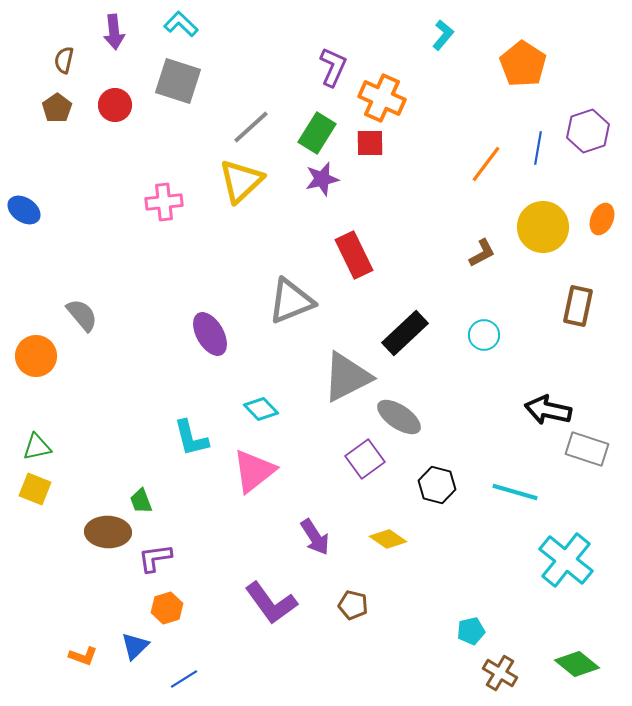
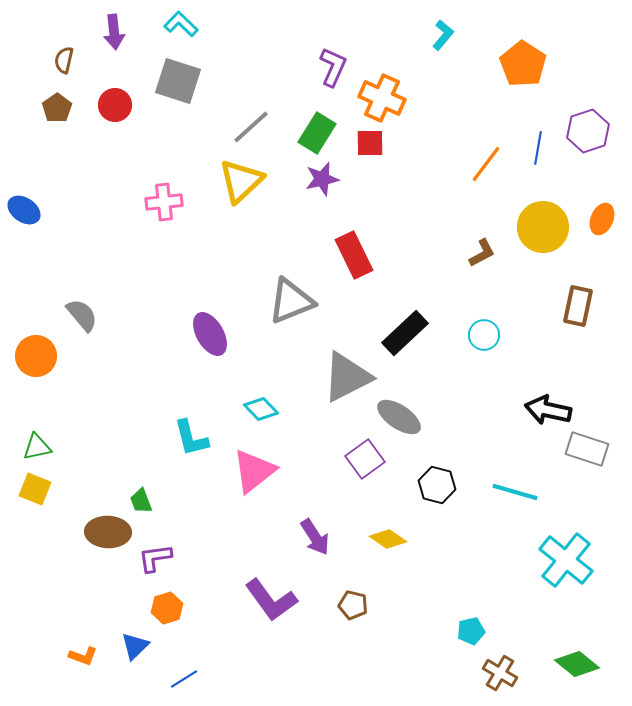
purple L-shape at (271, 603): moved 3 px up
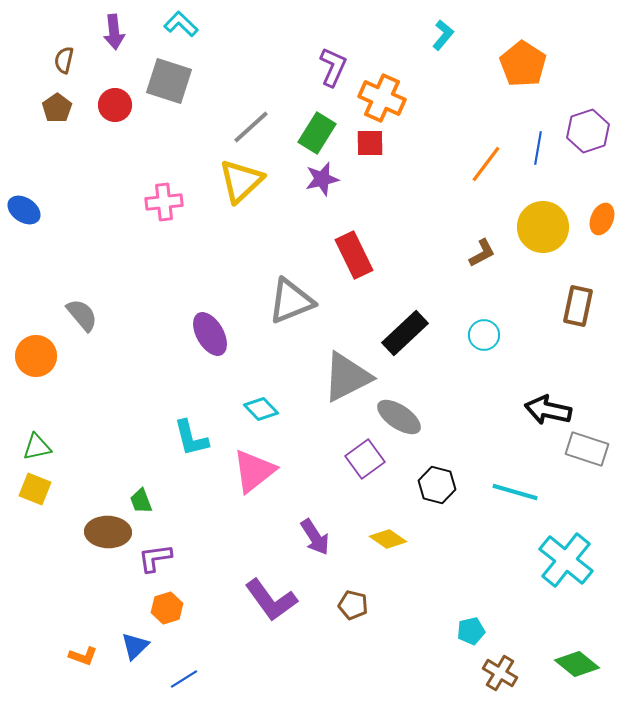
gray square at (178, 81): moved 9 px left
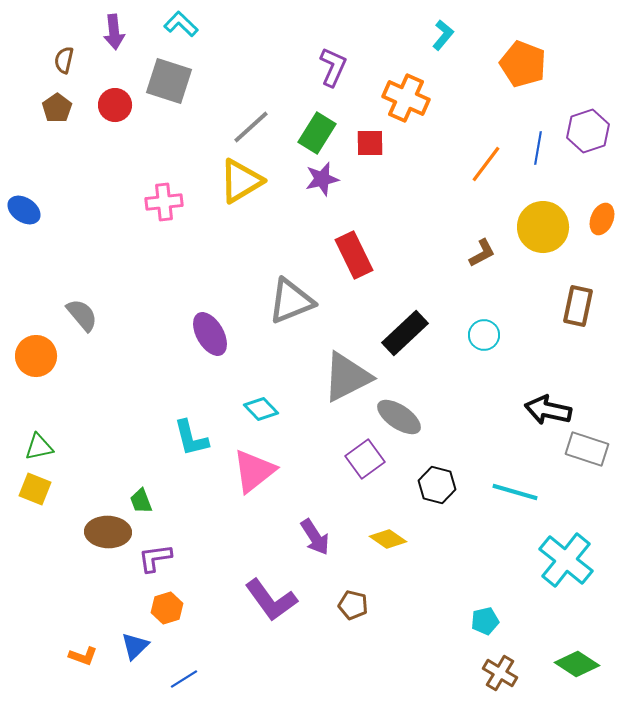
orange pentagon at (523, 64): rotated 12 degrees counterclockwise
orange cross at (382, 98): moved 24 px right
yellow triangle at (241, 181): rotated 12 degrees clockwise
green triangle at (37, 447): moved 2 px right
cyan pentagon at (471, 631): moved 14 px right, 10 px up
green diamond at (577, 664): rotated 6 degrees counterclockwise
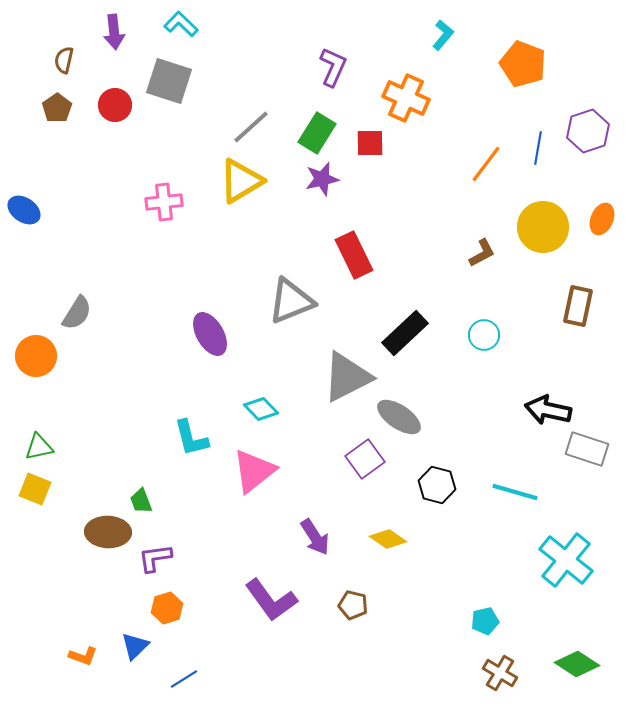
gray semicircle at (82, 315): moved 5 px left, 2 px up; rotated 72 degrees clockwise
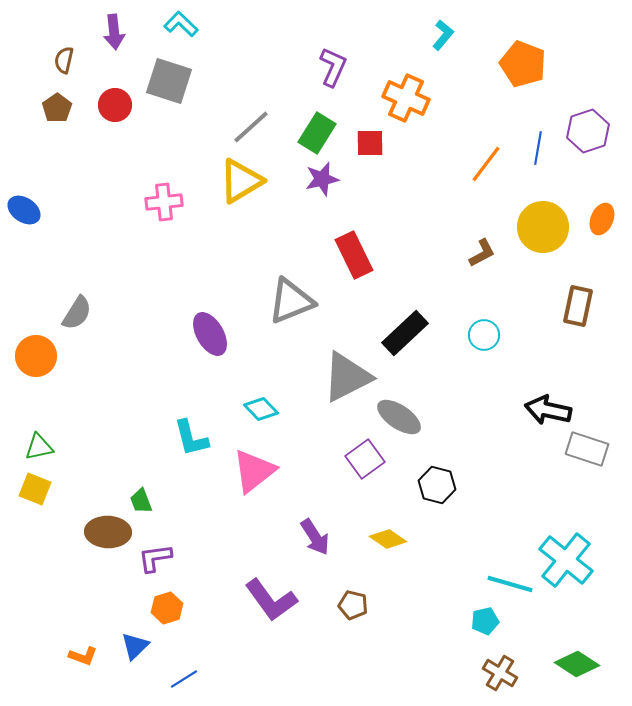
cyan line at (515, 492): moved 5 px left, 92 px down
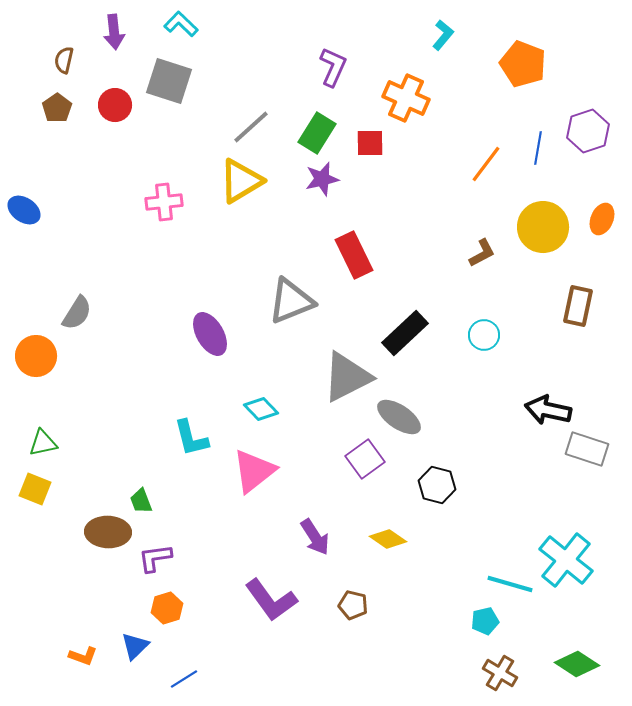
green triangle at (39, 447): moved 4 px right, 4 px up
